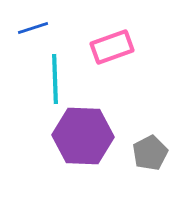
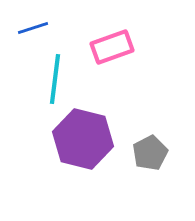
cyan line: rotated 9 degrees clockwise
purple hexagon: moved 3 px down; rotated 12 degrees clockwise
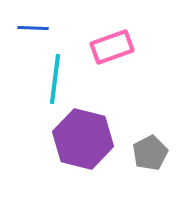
blue line: rotated 20 degrees clockwise
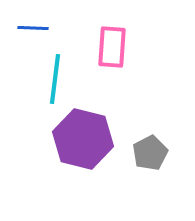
pink rectangle: rotated 66 degrees counterclockwise
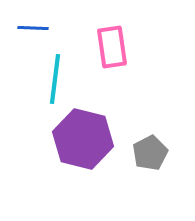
pink rectangle: rotated 12 degrees counterclockwise
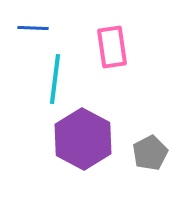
purple hexagon: rotated 14 degrees clockwise
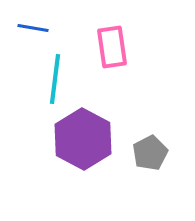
blue line: rotated 8 degrees clockwise
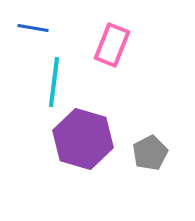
pink rectangle: moved 2 px up; rotated 30 degrees clockwise
cyan line: moved 1 px left, 3 px down
purple hexagon: rotated 12 degrees counterclockwise
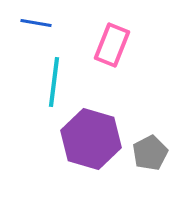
blue line: moved 3 px right, 5 px up
purple hexagon: moved 8 px right
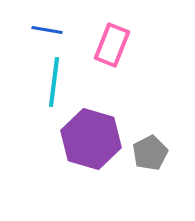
blue line: moved 11 px right, 7 px down
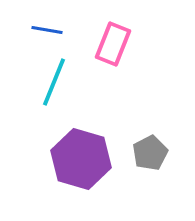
pink rectangle: moved 1 px right, 1 px up
cyan line: rotated 15 degrees clockwise
purple hexagon: moved 10 px left, 20 px down
